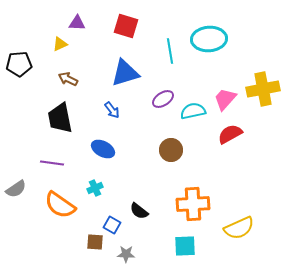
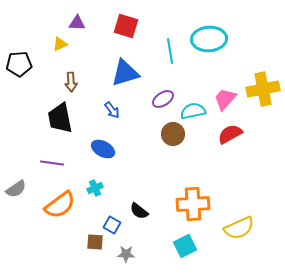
brown arrow: moved 3 px right, 3 px down; rotated 120 degrees counterclockwise
brown circle: moved 2 px right, 16 px up
orange semicircle: rotated 72 degrees counterclockwise
cyan square: rotated 25 degrees counterclockwise
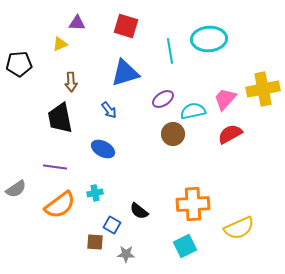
blue arrow: moved 3 px left
purple line: moved 3 px right, 4 px down
cyan cross: moved 5 px down; rotated 14 degrees clockwise
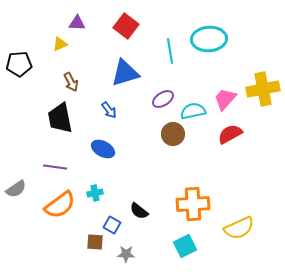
red square: rotated 20 degrees clockwise
brown arrow: rotated 24 degrees counterclockwise
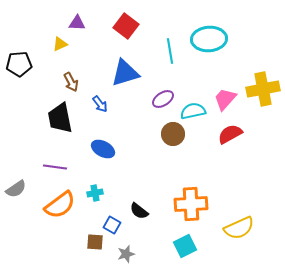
blue arrow: moved 9 px left, 6 px up
orange cross: moved 2 px left
gray star: rotated 18 degrees counterclockwise
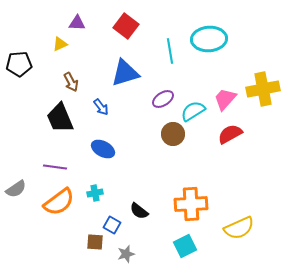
blue arrow: moved 1 px right, 3 px down
cyan semicircle: rotated 20 degrees counterclockwise
black trapezoid: rotated 12 degrees counterclockwise
orange semicircle: moved 1 px left, 3 px up
